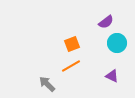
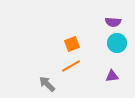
purple semicircle: moved 7 px right; rotated 42 degrees clockwise
purple triangle: rotated 32 degrees counterclockwise
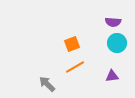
orange line: moved 4 px right, 1 px down
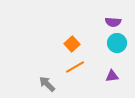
orange square: rotated 21 degrees counterclockwise
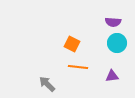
orange square: rotated 21 degrees counterclockwise
orange line: moved 3 px right; rotated 36 degrees clockwise
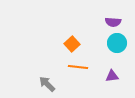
orange square: rotated 21 degrees clockwise
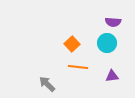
cyan circle: moved 10 px left
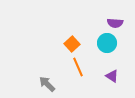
purple semicircle: moved 2 px right, 1 px down
orange line: rotated 60 degrees clockwise
purple triangle: rotated 40 degrees clockwise
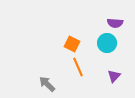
orange square: rotated 21 degrees counterclockwise
purple triangle: moved 2 px right; rotated 40 degrees clockwise
